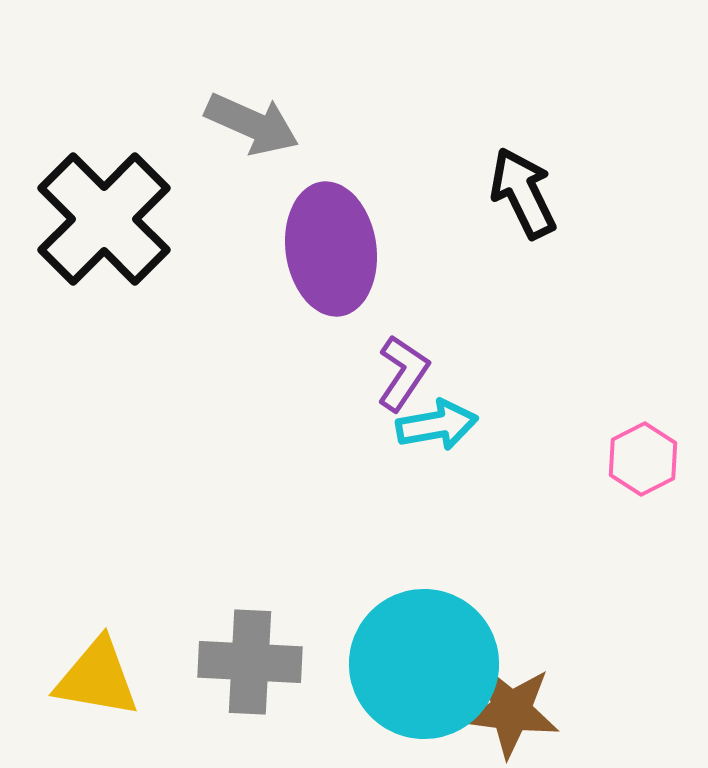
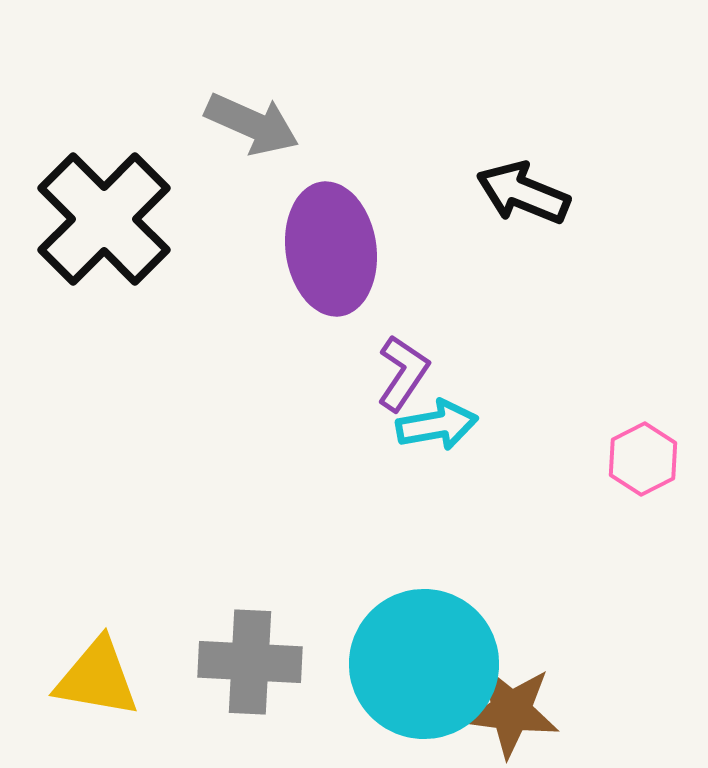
black arrow: rotated 42 degrees counterclockwise
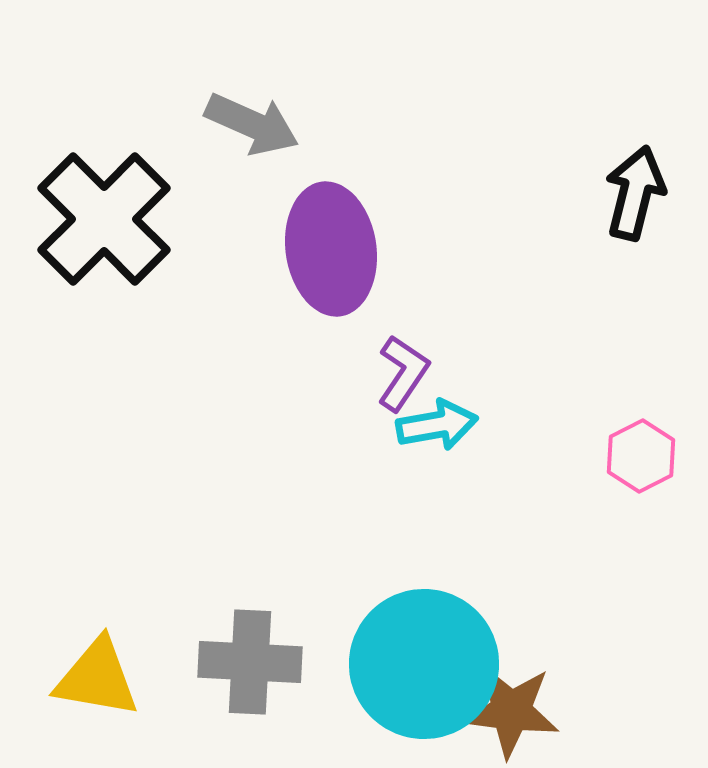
black arrow: moved 112 px right; rotated 82 degrees clockwise
pink hexagon: moved 2 px left, 3 px up
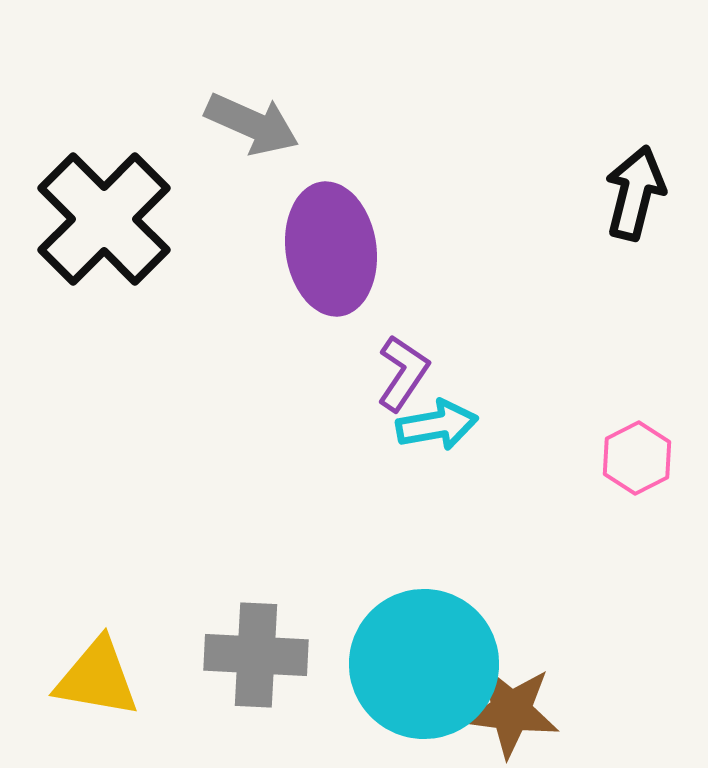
pink hexagon: moved 4 px left, 2 px down
gray cross: moved 6 px right, 7 px up
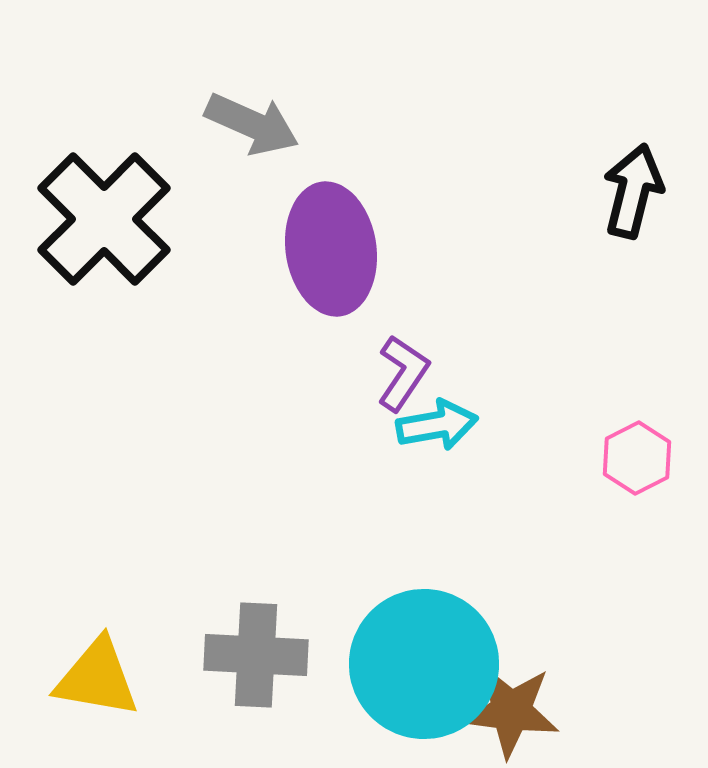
black arrow: moved 2 px left, 2 px up
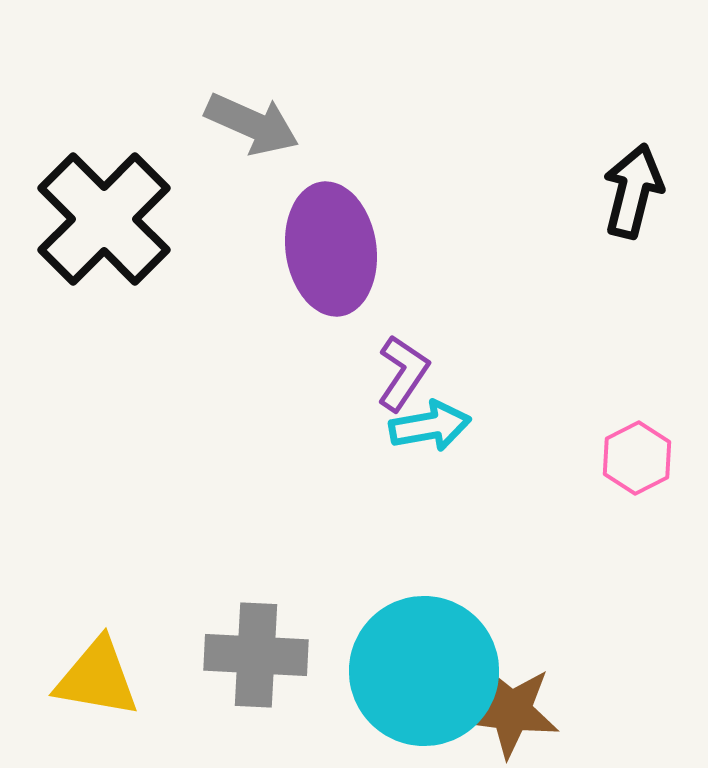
cyan arrow: moved 7 px left, 1 px down
cyan circle: moved 7 px down
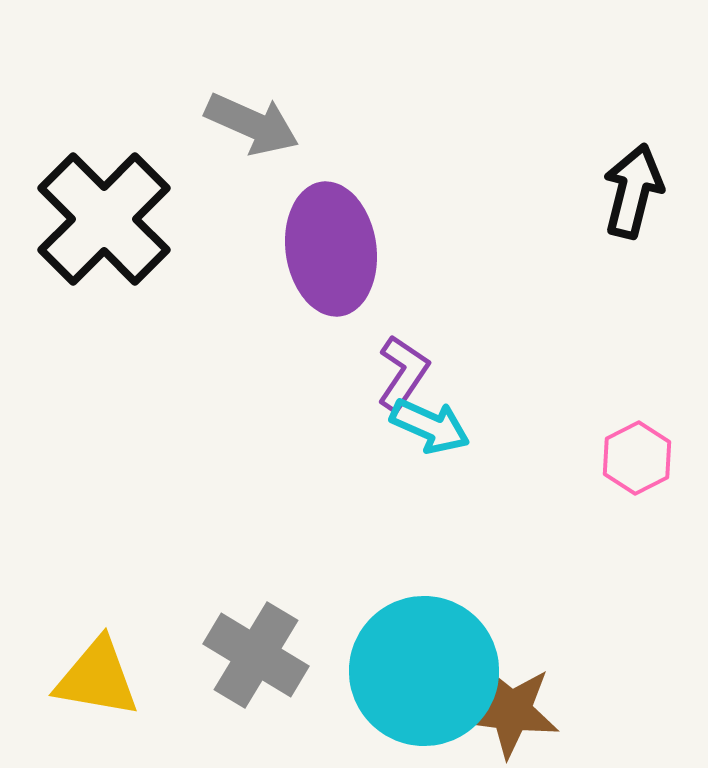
cyan arrow: rotated 34 degrees clockwise
gray cross: rotated 28 degrees clockwise
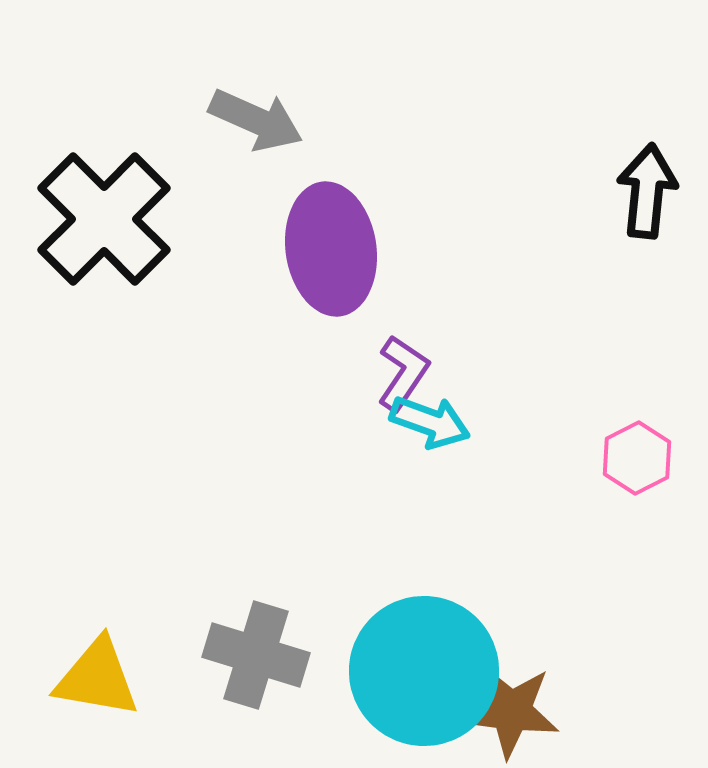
gray arrow: moved 4 px right, 4 px up
black arrow: moved 14 px right; rotated 8 degrees counterclockwise
cyan arrow: moved 4 px up; rotated 4 degrees counterclockwise
gray cross: rotated 14 degrees counterclockwise
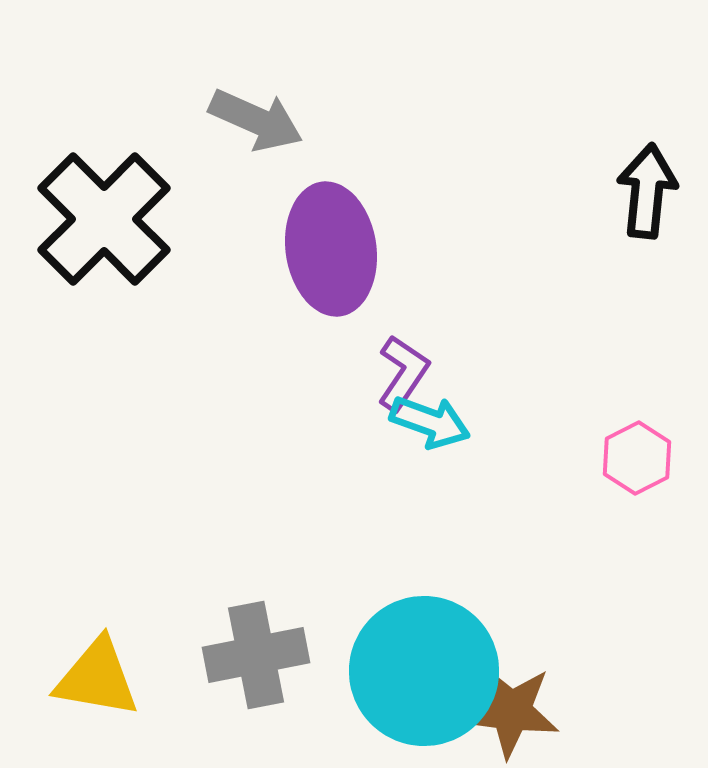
gray cross: rotated 28 degrees counterclockwise
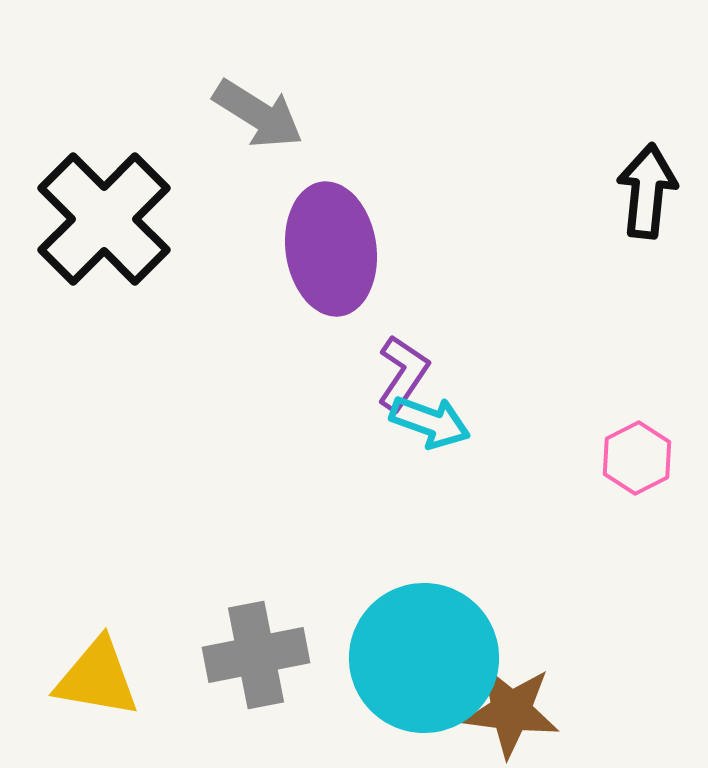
gray arrow: moved 2 px right, 6 px up; rotated 8 degrees clockwise
cyan circle: moved 13 px up
